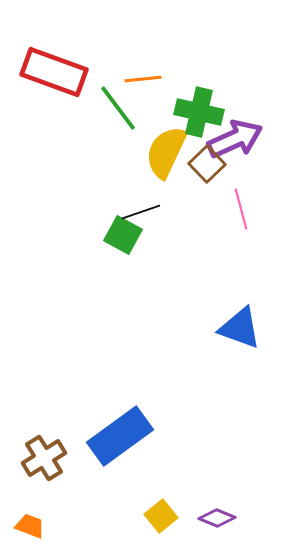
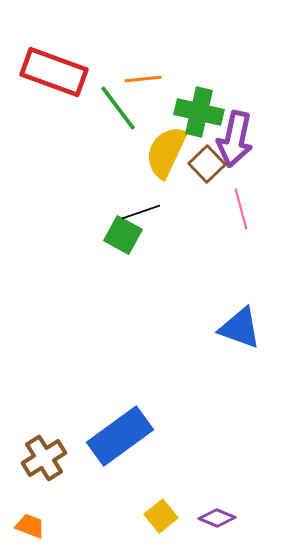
purple arrow: rotated 126 degrees clockwise
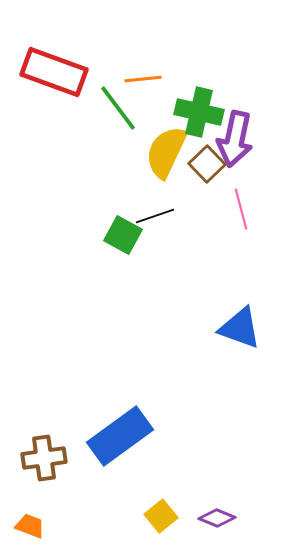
black line: moved 14 px right, 4 px down
brown cross: rotated 24 degrees clockwise
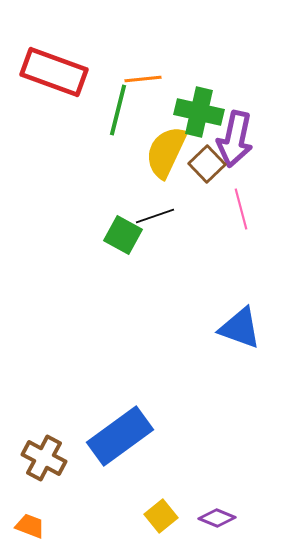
green line: moved 2 px down; rotated 51 degrees clockwise
brown cross: rotated 36 degrees clockwise
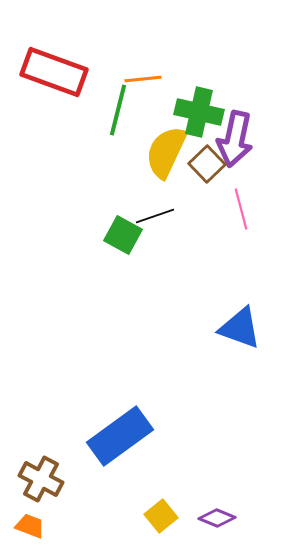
brown cross: moved 3 px left, 21 px down
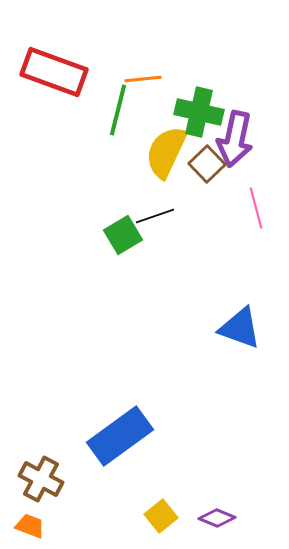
pink line: moved 15 px right, 1 px up
green square: rotated 30 degrees clockwise
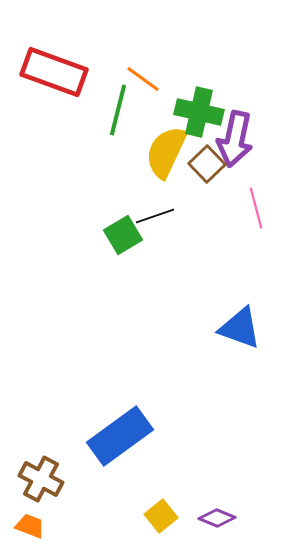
orange line: rotated 42 degrees clockwise
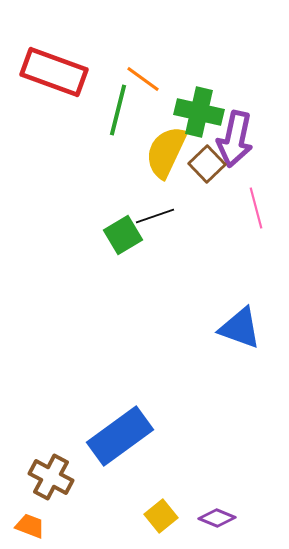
brown cross: moved 10 px right, 2 px up
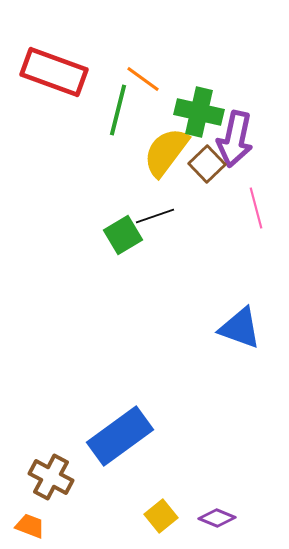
yellow semicircle: rotated 12 degrees clockwise
